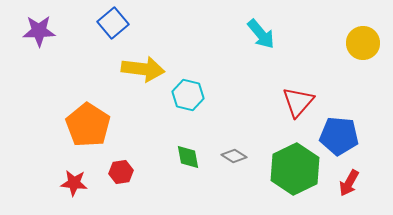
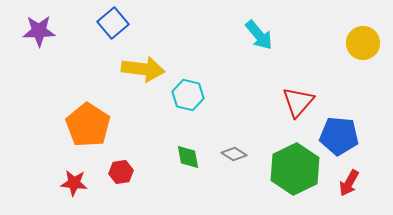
cyan arrow: moved 2 px left, 1 px down
gray diamond: moved 2 px up
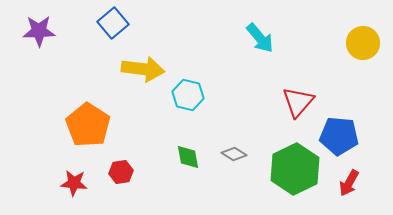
cyan arrow: moved 1 px right, 3 px down
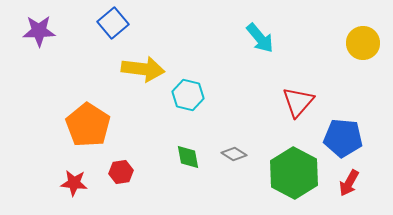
blue pentagon: moved 4 px right, 2 px down
green hexagon: moved 1 px left, 4 px down; rotated 6 degrees counterclockwise
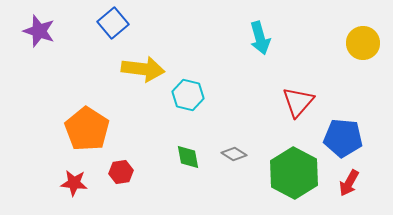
purple star: rotated 20 degrees clockwise
cyan arrow: rotated 24 degrees clockwise
orange pentagon: moved 1 px left, 4 px down
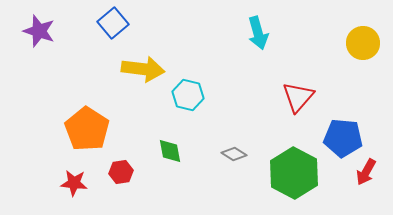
cyan arrow: moved 2 px left, 5 px up
red triangle: moved 5 px up
green diamond: moved 18 px left, 6 px up
red arrow: moved 17 px right, 11 px up
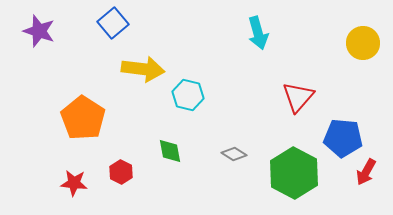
orange pentagon: moved 4 px left, 11 px up
red hexagon: rotated 25 degrees counterclockwise
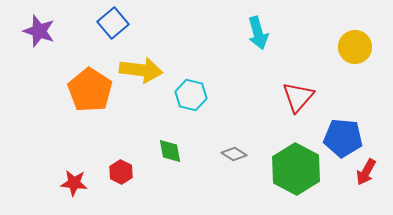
yellow circle: moved 8 px left, 4 px down
yellow arrow: moved 2 px left, 1 px down
cyan hexagon: moved 3 px right
orange pentagon: moved 7 px right, 28 px up
green hexagon: moved 2 px right, 4 px up
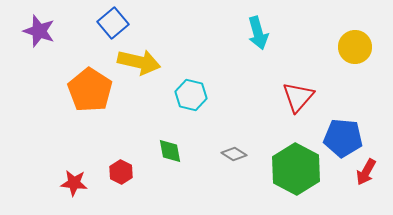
yellow arrow: moved 2 px left, 8 px up; rotated 6 degrees clockwise
